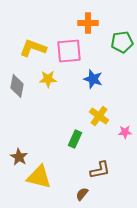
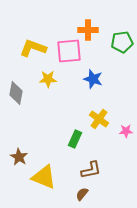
orange cross: moved 7 px down
gray diamond: moved 1 px left, 7 px down
yellow cross: moved 3 px down
pink star: moved 1 px right, 1 px up
brown L-shape: moved 9 px left
yellow triangle: moved 5 px right; rotated 8 degrees clockwise
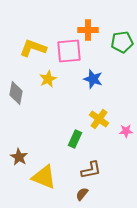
yellow star: rotated 24 degrees counterclockwise
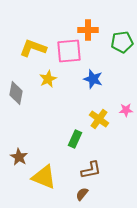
pink star: moved 21 px up
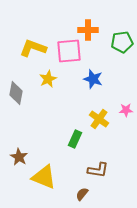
brown L-shape: moved 7 px right; rotated 20 degrees clockwise
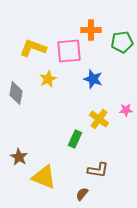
orange cross: moved 3 px right
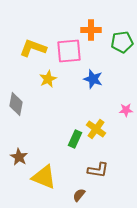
gray diamond: moved 11 px down
yellow cross: moved 3 px left, 10 px down
brown semicircle: moved 3 px left, 1 px down
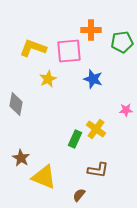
brown star: moved 2 px right, 1 px down
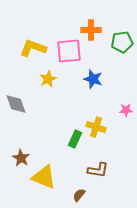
gray diamond: rotated 30 degrees counterclockwise
yellow cross: moved 2 px up; rotated 18 degrees counterclockwise
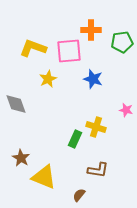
pink star: rotated 16 degrees clockwise
